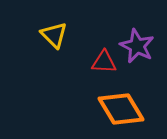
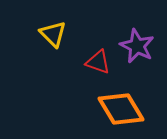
yellow triangle: moved 1 px left, 1 px up
red triangle: moved 6 px left; rotated 16 degrees clockwise
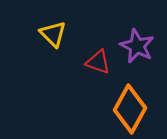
orange diamond: moved 9 px right; rotated 60 degrees clockwise
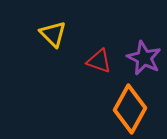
purple star: moved 7 px right, 12 px down
red triangle: moved 1 px right, 1 px up
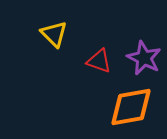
yellow triangle: moved 1 px right
orange diamond: moved 1 px right, 2 px up; rotated 51 degrees clockwise
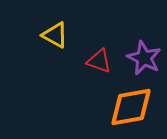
yellow triangle: moved 1 px right, 1 px down; rotated 16 degrees counterclockwise
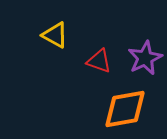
purple star: moved 1 px right; rotated 20 degrees clockwise
orange diamond: moved 6 px left, 2 px down
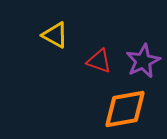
purple star: moved 2 px left, 3 px down
